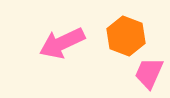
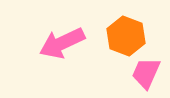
pink trapezoid: moved 3 px left
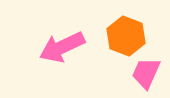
pink arrow: moved 4 px down
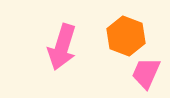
pink arrow: rotated 48 degrees counterclockwise
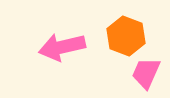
pink arrow: rotated 60 degrees clockwise
